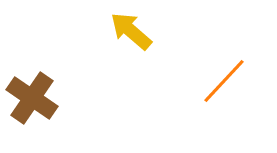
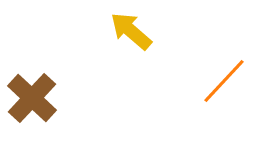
brown cross: rotated 9 degrees clockwise
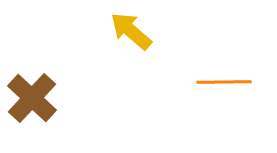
orange line: moved 1 px down; rotated 46 degrees clockwise
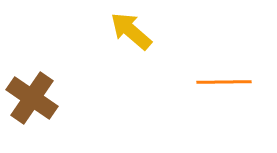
brown cross: rotated 9 degrees counterclockwise
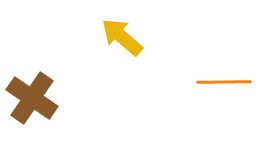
yellow arrow: moved 9 px left, 6 px down
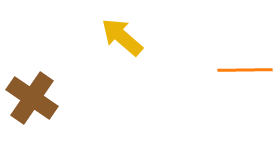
orange line: moved 21 px right, 12 px up
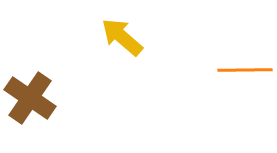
brown cross: moved 2 px left
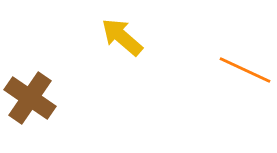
orange line: rotated 26 degrees clockwise
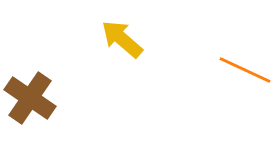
yellow arrow: moved 2 px down
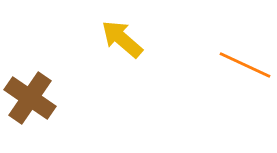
orange line: moved 5 px up
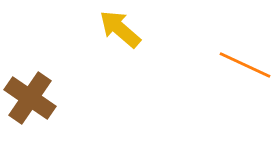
yellow arrow: moved 2 px left, 10 px up
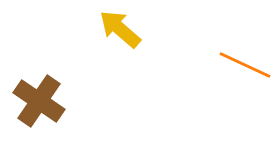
brown cross: moved 9 px right, 3 px down
